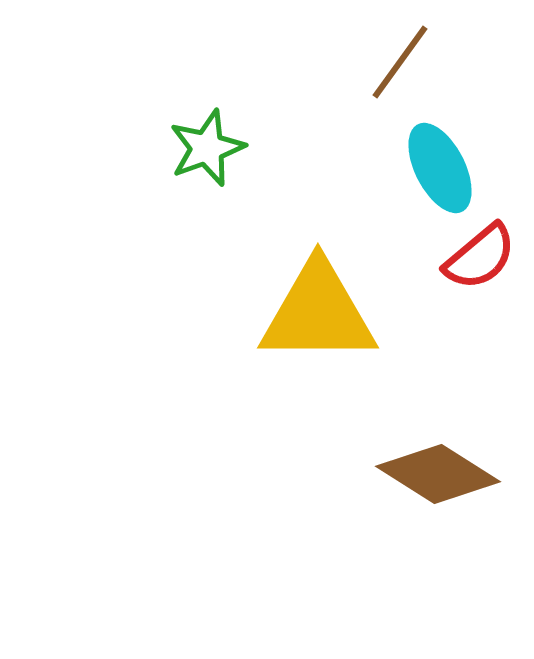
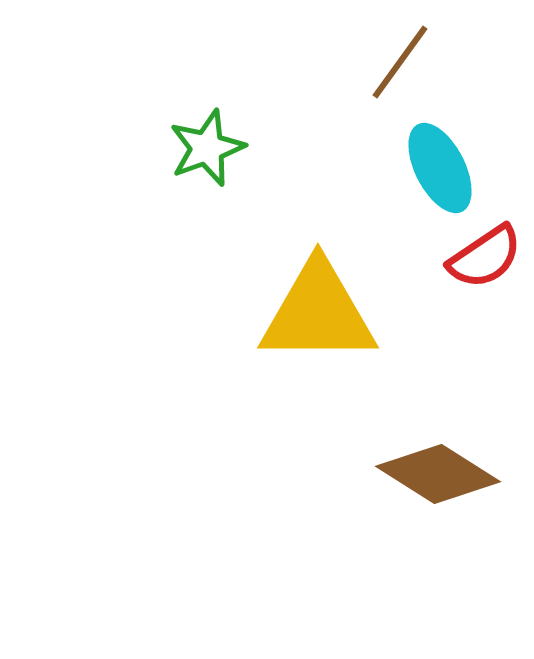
red semicircle: moved 5 px right; rotated 6 degrees clockwise
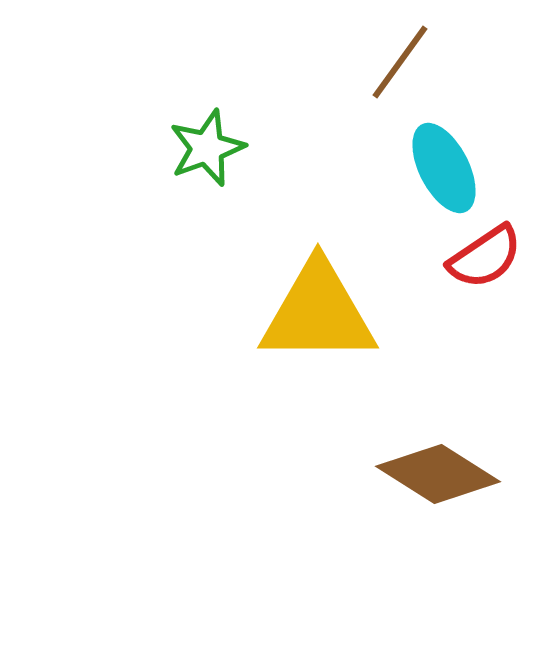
cyan ellipse: moved 4 px right
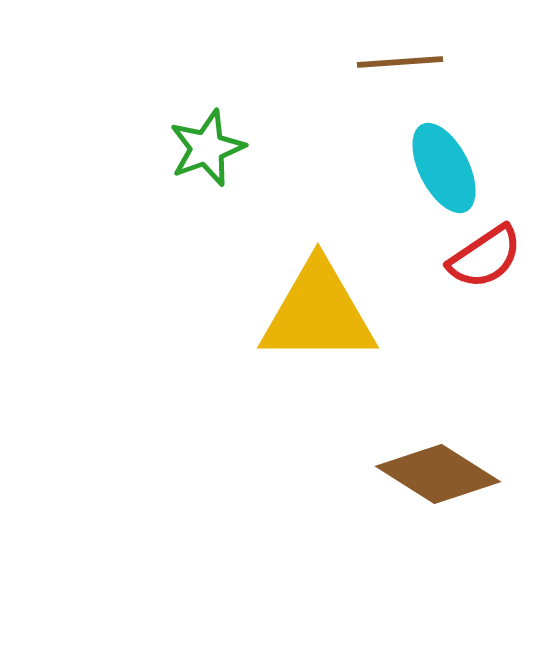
brown line: rotated 50 degrees clockwise
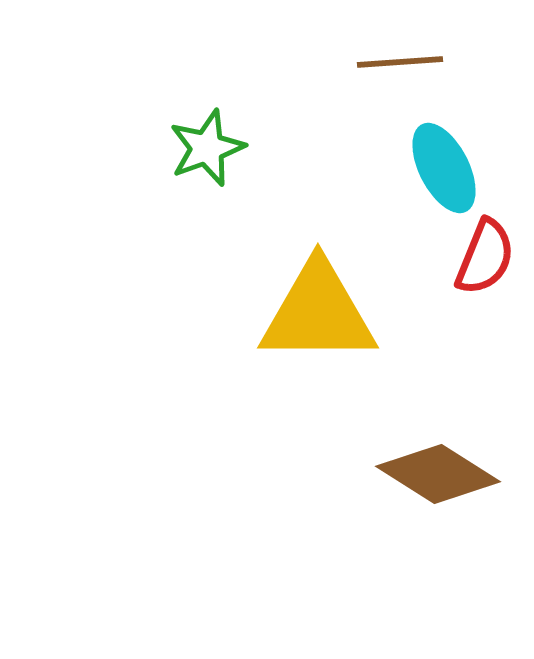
red semicircle: rotated 34 degrees counterclockwise
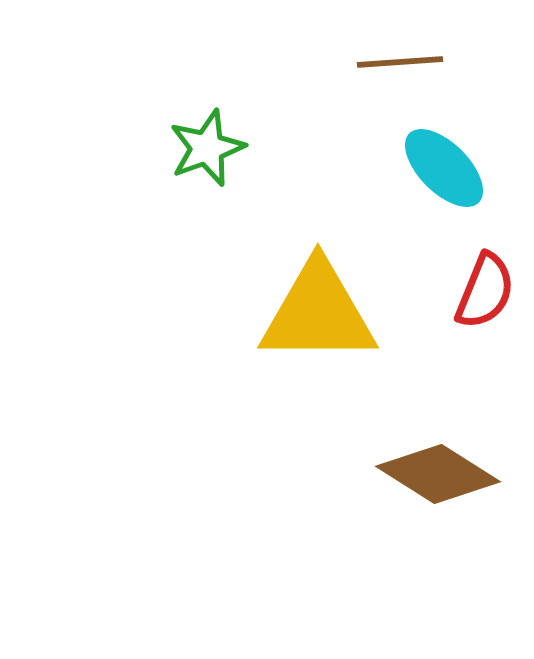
cyan ellipse: rotated 18 degrees counterclockwise
red semicircle: moved 34 px down
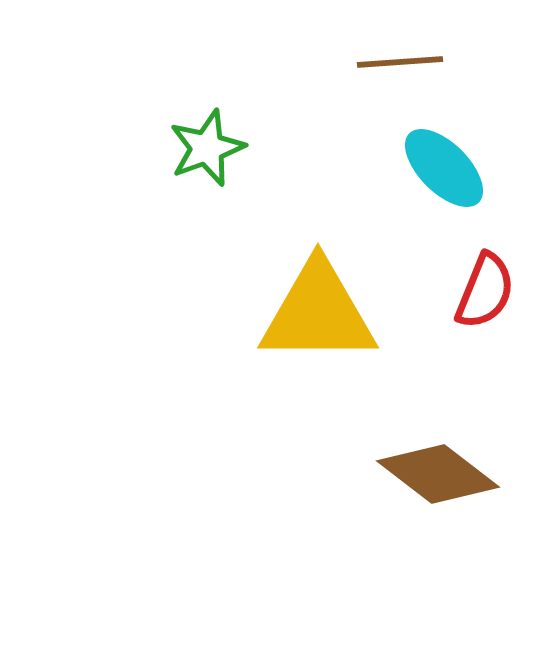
brown diamond: rotated 5 degrees clockwise
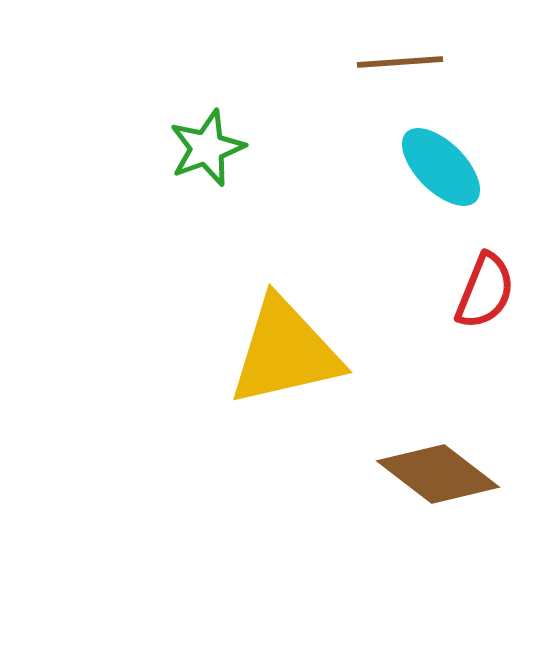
cyan ellipse: moved 3 px left, 1 px up
yellow triangle: moved 33 px left, 39 px down; rotated 13 degrees counterclockwise
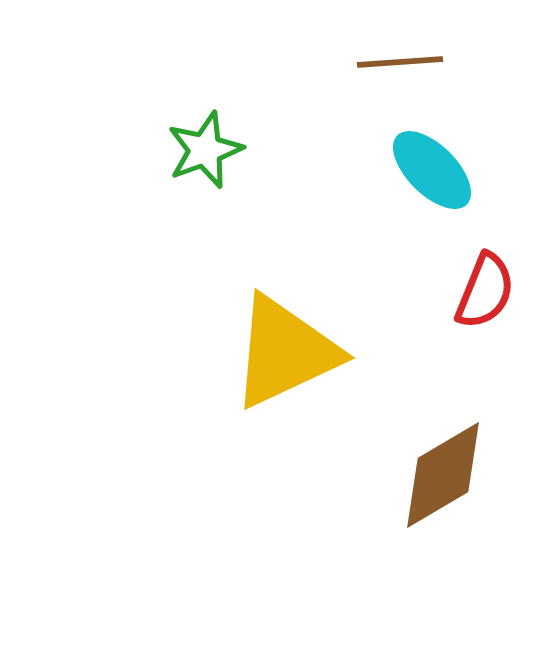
green star: moved 2 px left, 2 px down
cyan ellipse: moved 9 px left, 3 px down
yellow triangle: rotated 12 degrees counterclockwise
brown diamond: moved 5 px right, 1 px down; rotated 68 degrees counterclockwise
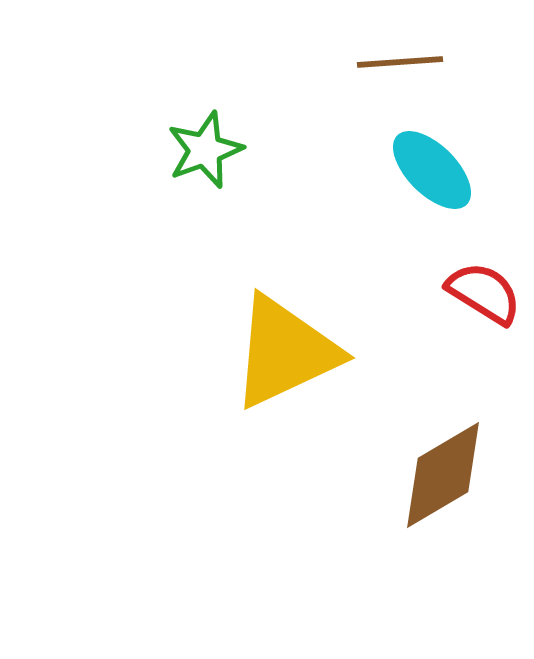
red semicircle: moved 1 px left, 2 px down; rotated 80 degrees counterclockwise
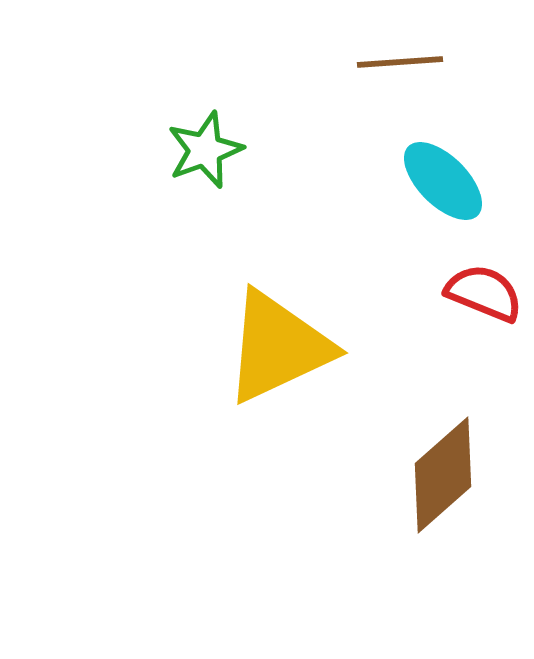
cyan ellipse: moved 11 px right, 11 px down
red semicircle: rotated 10 degrees counterclockwise
yellow triangle: moved 7 px left, 5 px up
brown diamond: rotated 11 degrees counterclockwise
